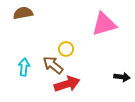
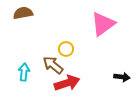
pink triangle: moved 1 px left; rotated 20 degrees counterclockwise
cyan arrow: moved 5 px down
red arrow: moved 1 px up
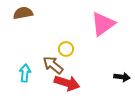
cyan arrow: moved 1 px right, 1 px down
red arrow: rotated 35 degrees clockwise
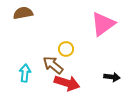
black arrow: moved 10 px left
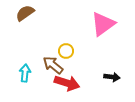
brown semicircle: moved 2 px right; rotated 24 degrees counterclockwise
yellow circle: moved 2 px down
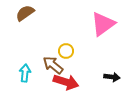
red arrow: moved 1 px left, 1 px up
